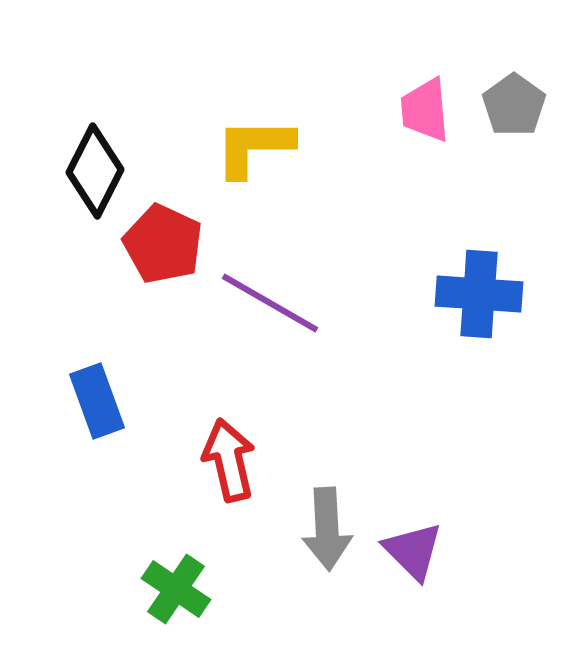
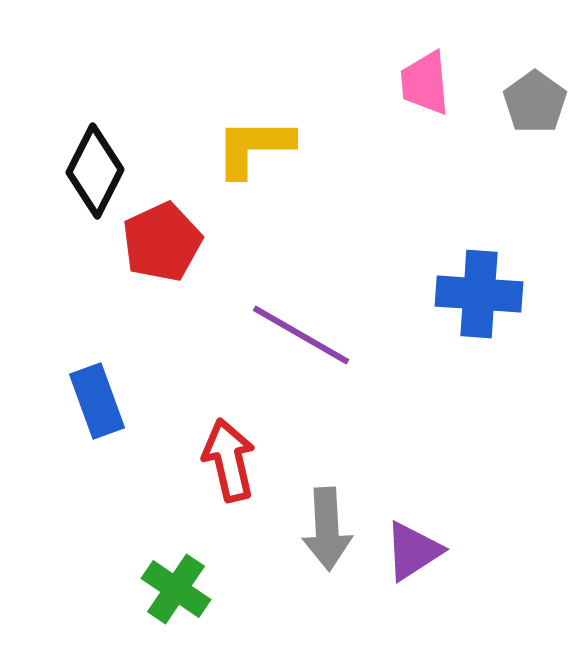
gray pentagon: moved 21 px right, 3 px up
pink trapezoid: moved 27 px up
red pentagon: moved 1 px left, 2 px up; rotated 22 degrees clockwise
purple line: moved 31 px right, 32 px down
purple triangle: rotated 42 degrees clockwise
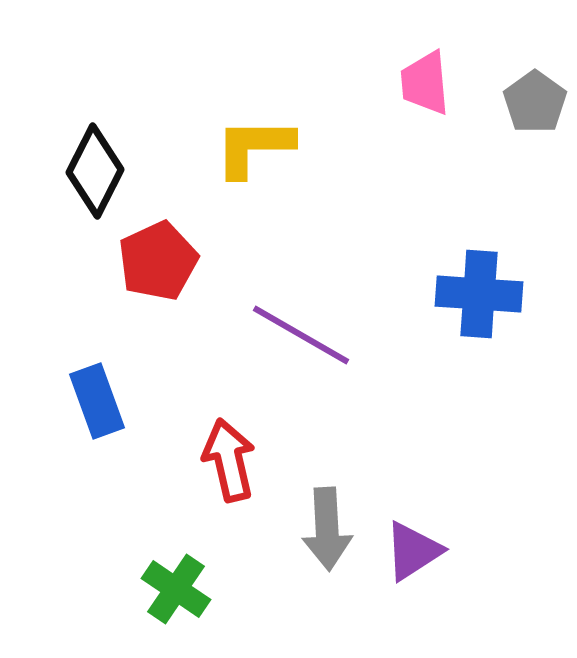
red pentagon: moved 4 px left, 19 px down
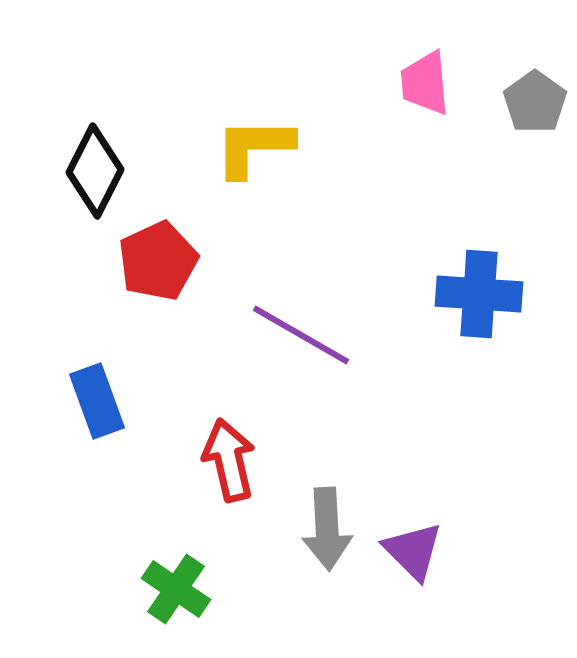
purple triangle: rotated 42 degrees counterclockwise
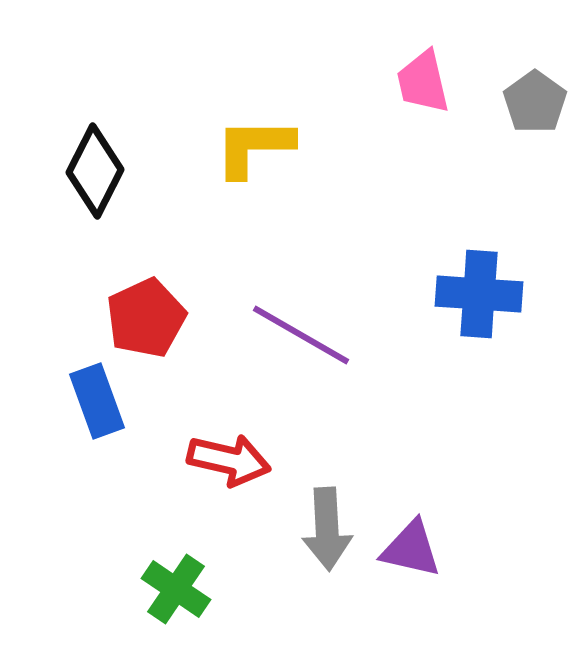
pink trapezoid: moved 2 px left, 1 px up; rotated 8 degrees counterclockwise
red pentagon: moved 12 px left, 57 px down
red arrow: rotated 116 degrees clockwise
purple triangle: moved 2 px left, 2 px up; rotated 32 degrees counterclockwise
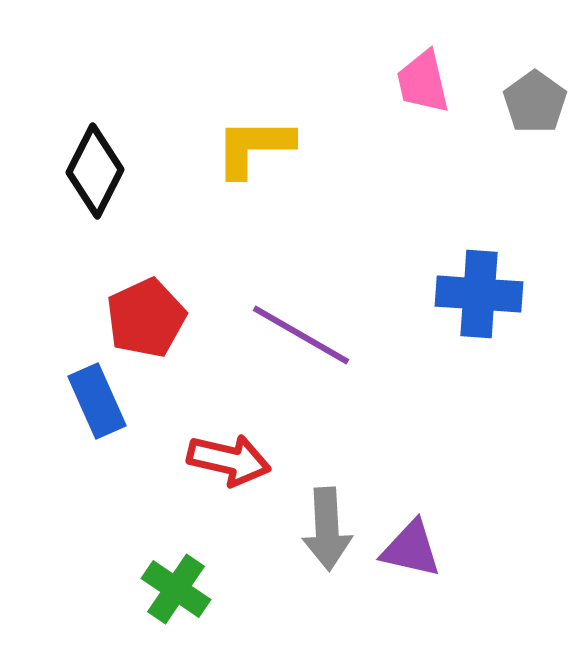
blue rectangle: rotated 4 degrees counterclockwise
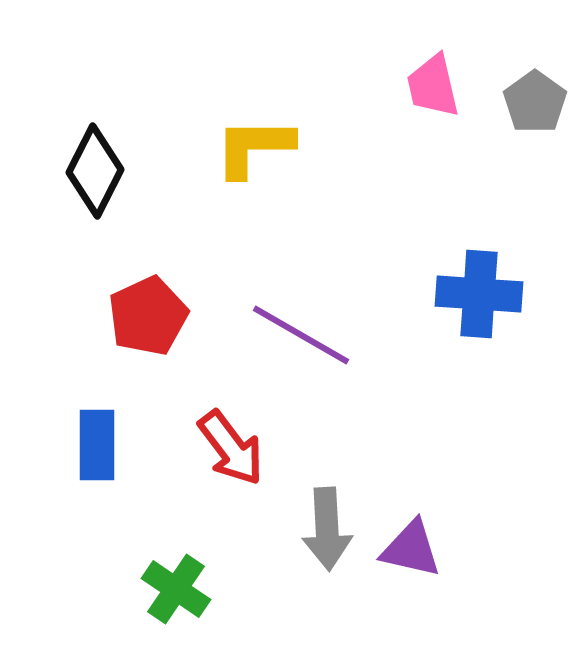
pink trapezoid: moved 10 px right, 4 px down
red pentagon: moved 2 px right, 2 px up
blue rectangle: moved 44 px down; rotated 24 degrees clockwise
red arrow: moved 2 px right, 12 px up; rotated 40 degrees clockwise
